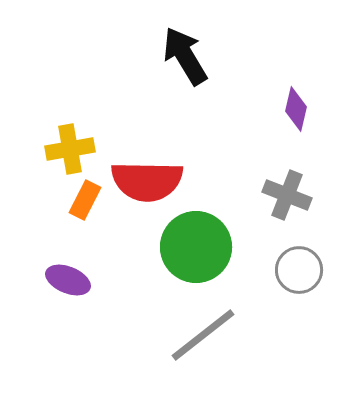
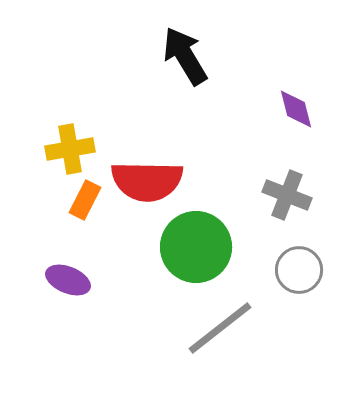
purple diamond: rotated 27 degrees counterclockwise
gray line: moved 17 px right, 7 px up
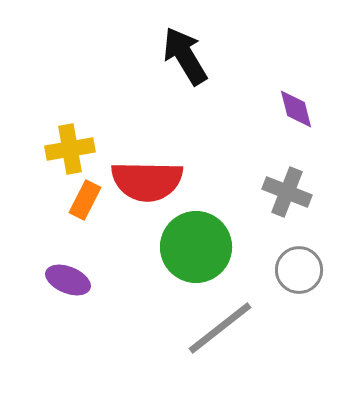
gray cross: moved 3 px up
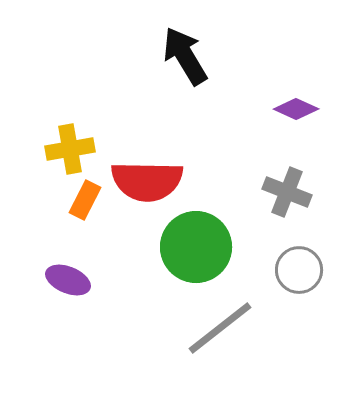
purple diamond: rotated 51 degrees counterclockwise
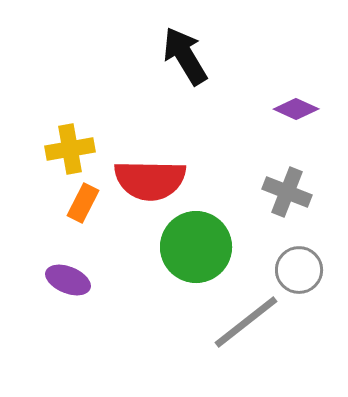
red semicircle: moved 3 px right, 1 px up
orange rectangle: moved 2 px left, 3 px down
gray line: moved 26 px right, 6 px up
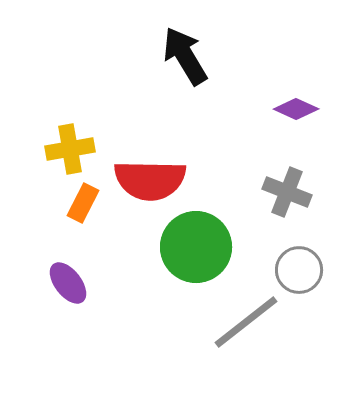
purple ellipse: moved 3 px down; rotated 30 degrees clockwise
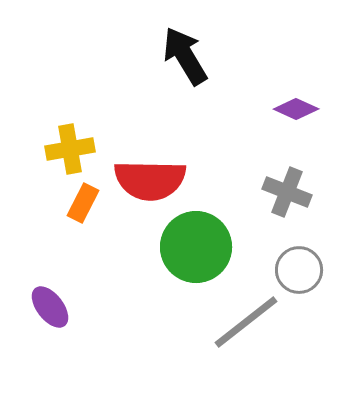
purple ellipse: moved 18 px left, 24 px down
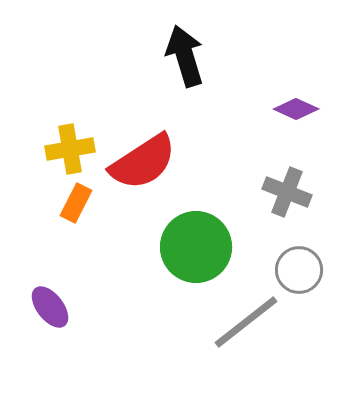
black arrow: rotated 14 degrees clockwise
red semicircle: moved 7 px left, 18 px up; rotated 34 degrees counterclockwise
orange rectangle: moved 7 px left
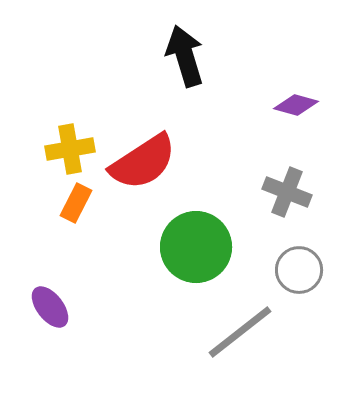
purple diamond: moved 4 px up; rotated 9 degrees counterclockwise
gray line: moved 6 px left, 10 px down
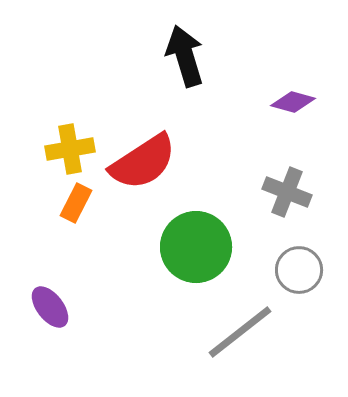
purple diamond: moved 3 px left, 3 px up
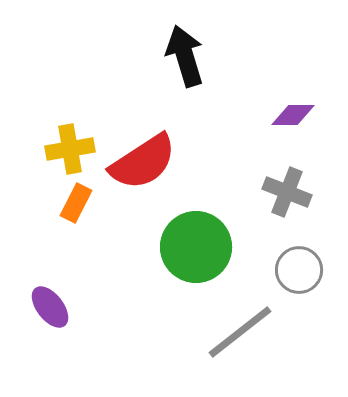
purple diamond: moved 13 px down; rotated 15 degrees counterclockwise
